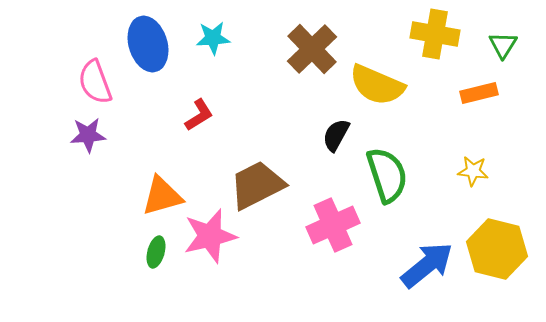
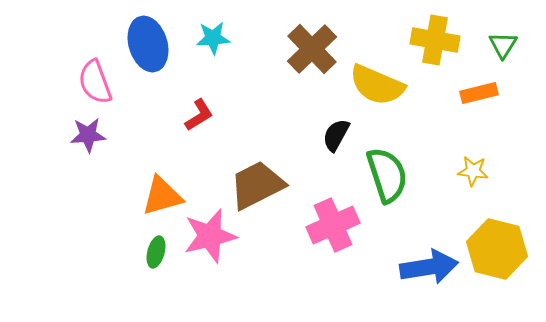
yellow cross: moved 6 px down
blue arrow: moved 2 px right, 2 px down; rotated 30 degrees clockwise
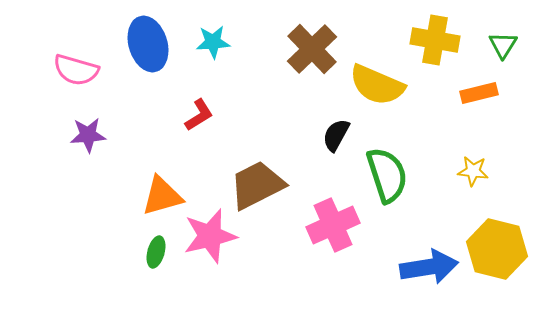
cyan star: moved 4 px down
pink semicircle: moved 19 px left, 12 px up; rotated 54 degrees counterclockwise
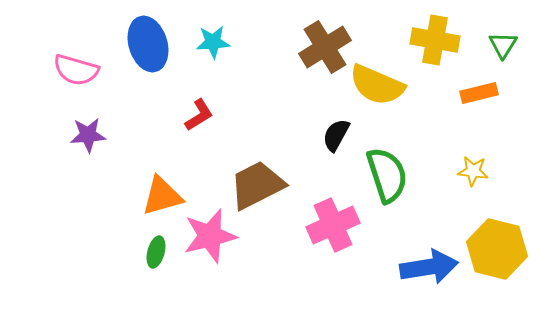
brown cross: moved 13 px right, 2 px up; rotated 12 degrees clockwise
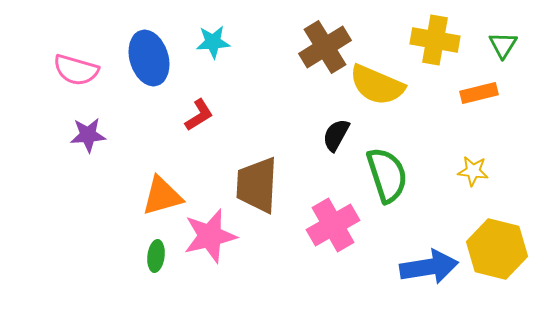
blue ellipse: moved 1 px right, 14 px down
brown trapezoid: rotated 60 degrees counterclockwise
pink cross: rotated 6 degrees counterclockwise
green ellipse: moved 4 px down; rotated 8 degrees counterclockwise
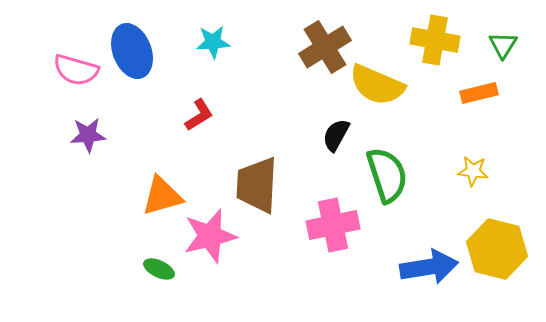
blue ellipse: moved 17 px left, 7 px up; rotated 4 degrees counterclockwise
pink cross: rotated 18 degrees clockwise
green ellipse: moved 3 px right, 13 px down; rotated 72 degrees counterclockwise
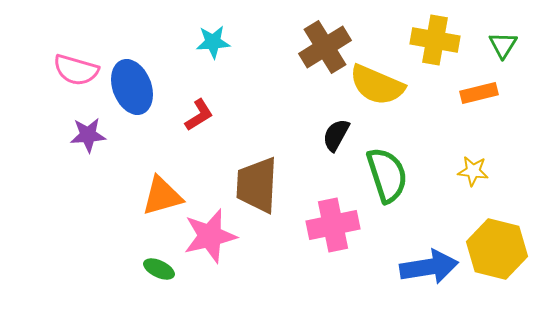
blue ellipse: moved 36 px down
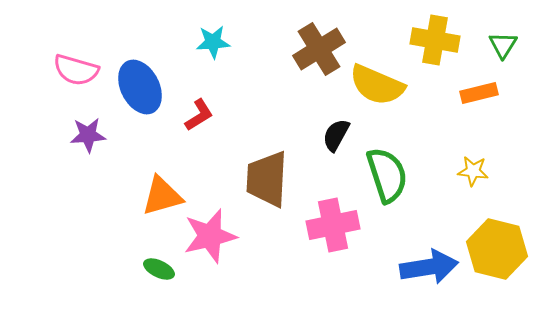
brown cross: moved 6 px left, 2 px down
blue ellipse: moved 8 px right; rotated 6 degrees counterclockwise
brown trapezoid: moved 10 px right, 6 px up
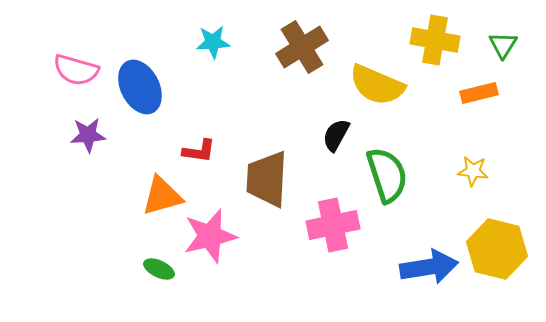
brown cross: moved 17 px left, 2 px up
red L-shape: moved 36 px down; rotated 40 degrees clockwise
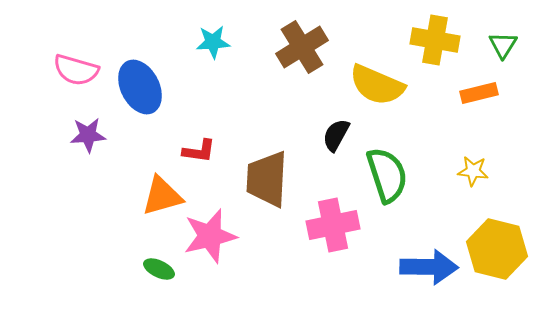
blue arrow: rotated 10 degrees clockwise
